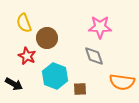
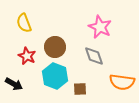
pink star: rotated 25 degrees clockwise
brown circle: moved 8 px right, 9 px down
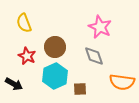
cyan hexagon: rotated 15 degrees clockwise
